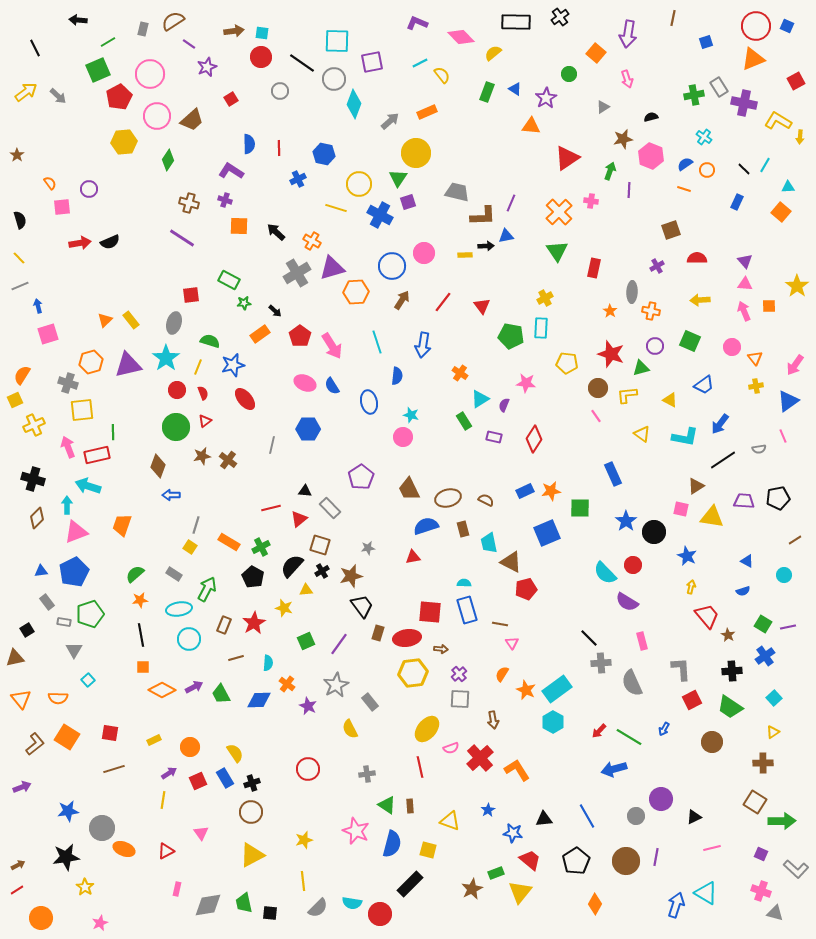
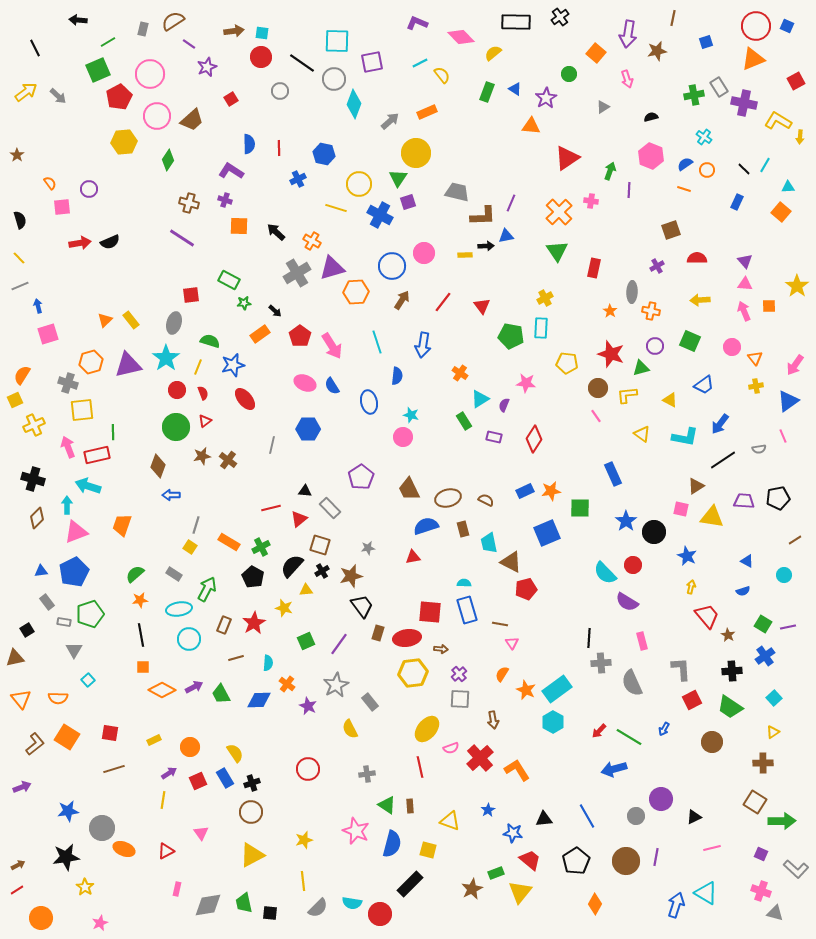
brown star at (623, 139): moved 34 px right, 88 px up
black line at (589, 638): rotated 48 degrees clockwise
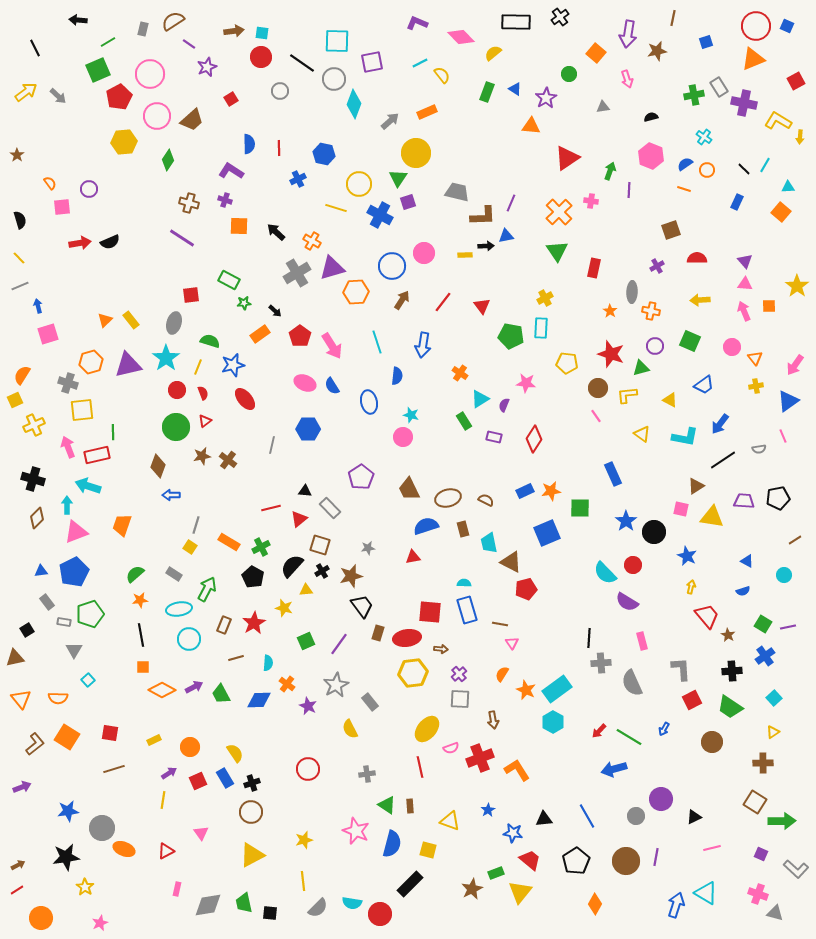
gray triangle at (603, 107): rotated 24 degrees clockwise
red cross at (480, 758): rotated 20 degrees clockwise
pink cross at (761, 891): moved 3 px left, 3 px down
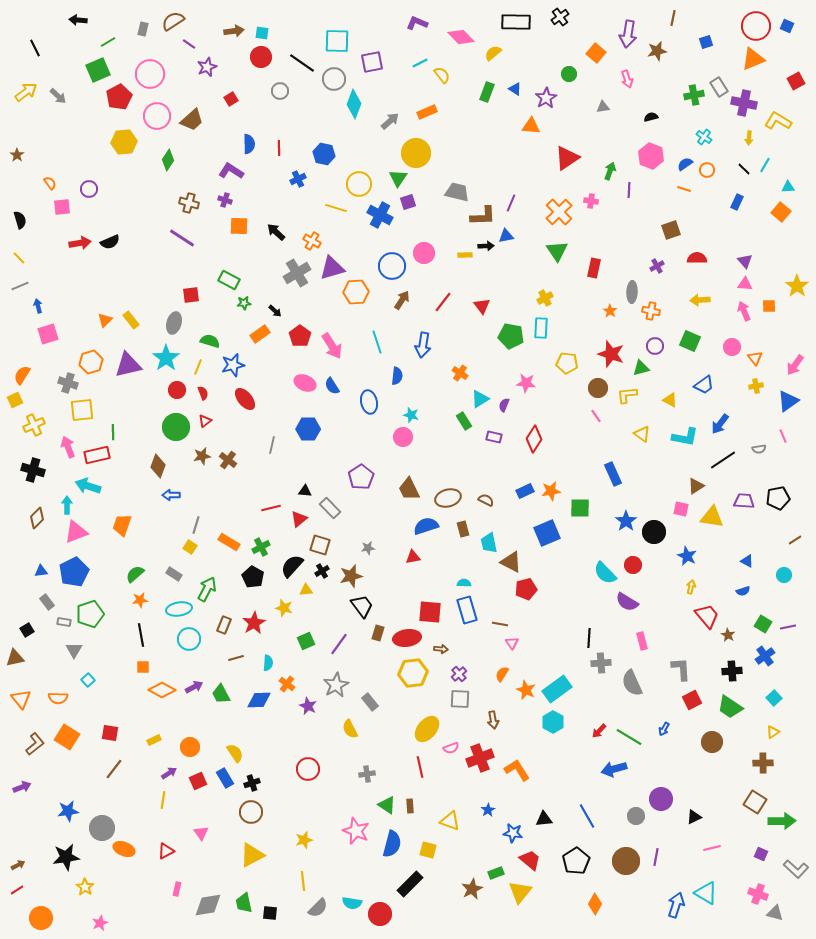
yellow arrow at (800, 137): moved 51 px left, 1 px down
black cross at (33, 479): moved 9 px up
brown line at (114, 769): rotated 35 degrees counterclockwise
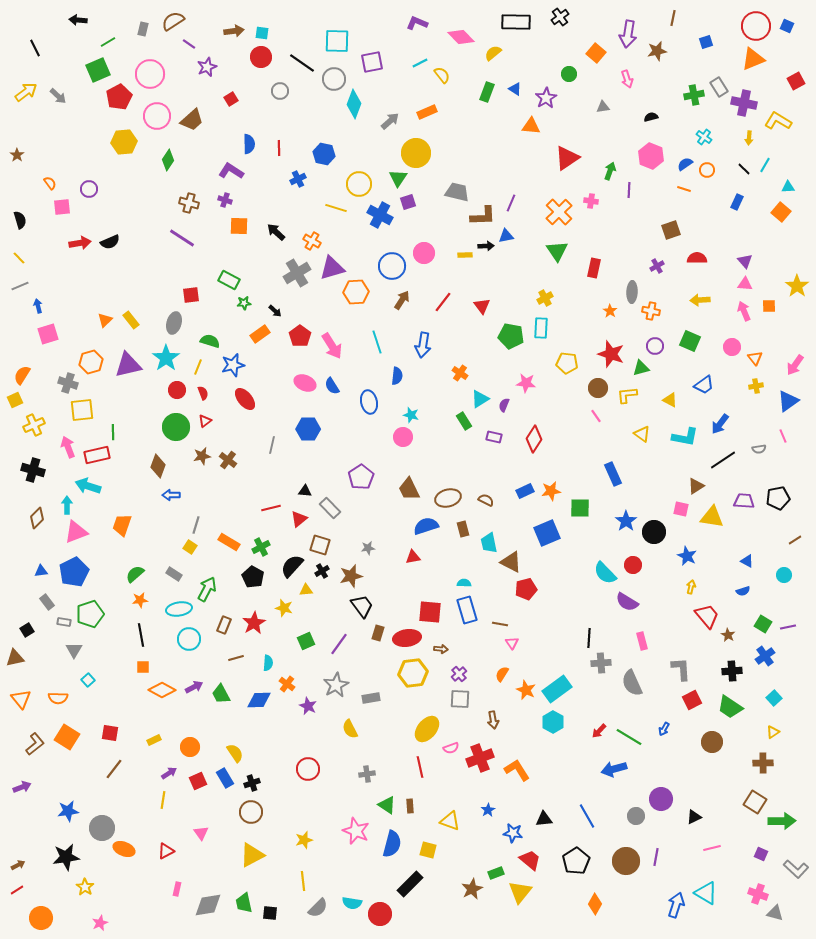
gray rectangle at (370, 702): moved 1 px right, 4 px up; rotated 60 degrees counterclockwise
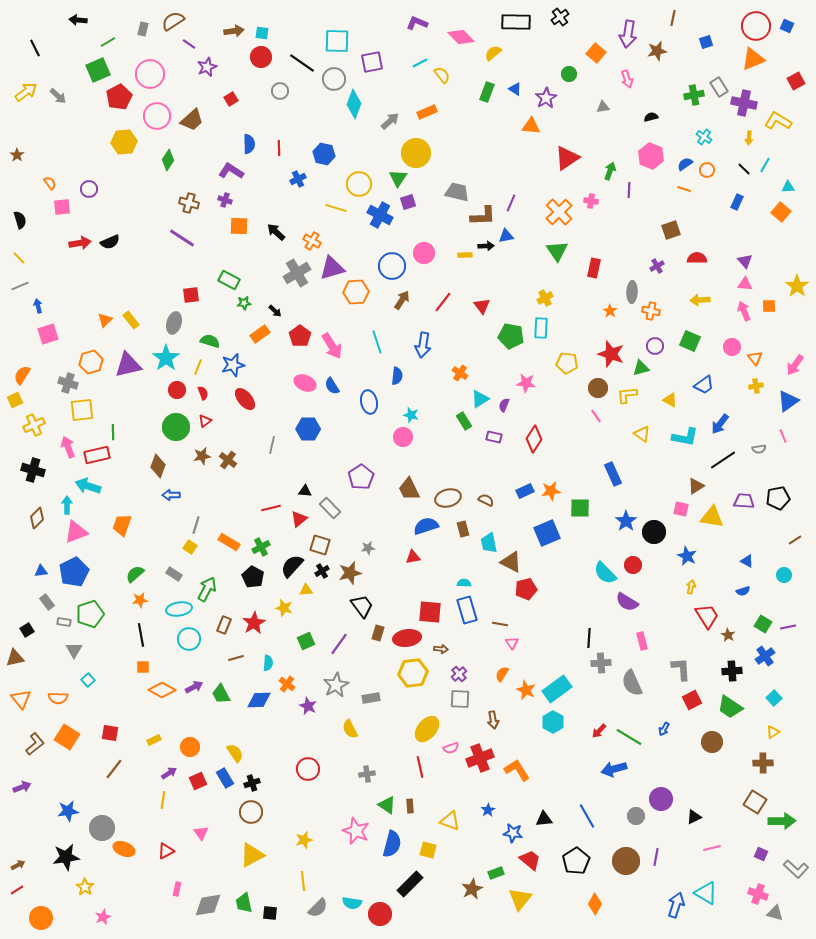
brown star at (351, 576): moved 1 px left, 3 px up
red trapezoid at (707, 616): rotated 8 degrees clockwise
yellow triangle at (520, 892): moved 7 px down
pink star at (100, 923): moved 3 px right, 6 px up
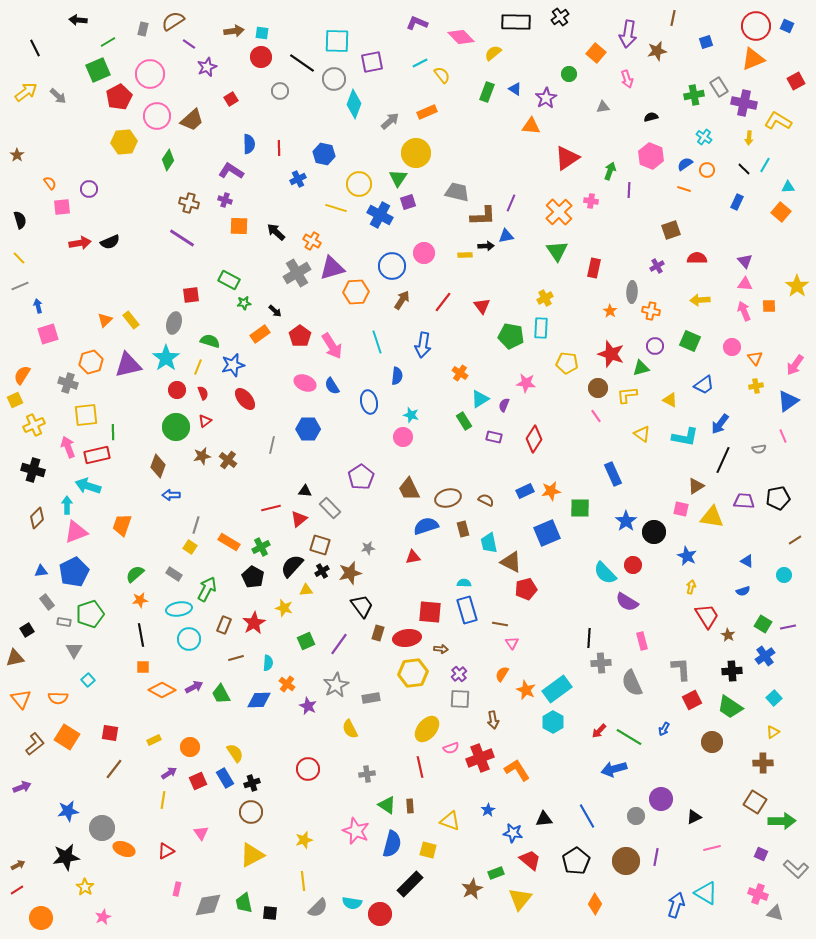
yellow square at (82, 410): moved 4 px right, 5 px down
black line at (723, 460): rotated 32 degrees counterclockwise
